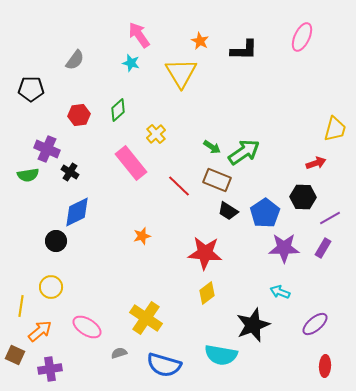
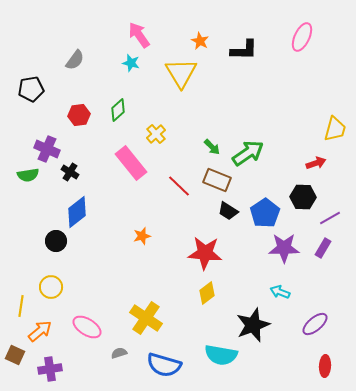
black pentagon at (31, 89): rotated 10 degrees counterclockwise
green arrow at (212, 147): rotated 12 degrees clockwise
green arrow at (244, 152): moved 4 px right, 1 px down
blue diamond at (77, 212): rotated 12 degrees counterclockwise
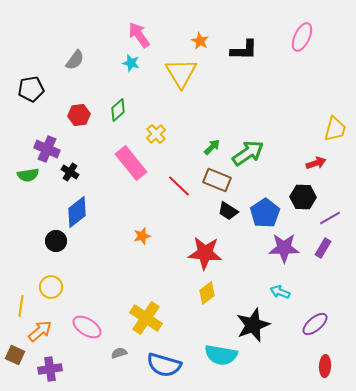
green arrow at (212, 147): rotated 90 degrees counterclockwise
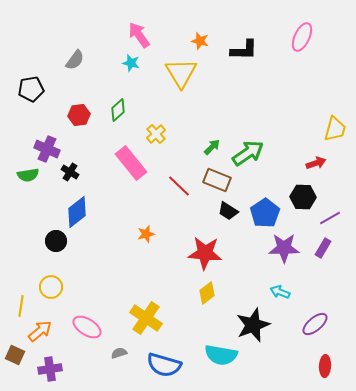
orange star at (200, 41): rotated 12 degrees counterclockwise
orange star at (142, 236): moved 4 px right, 2 px up
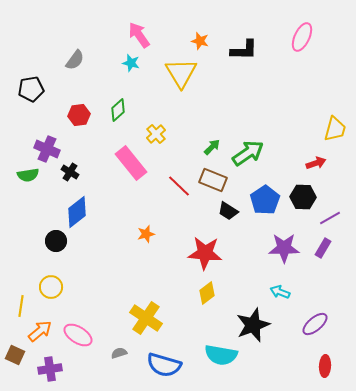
brown rectangle at (217, 180): moved 4 px left
blue pentagon at (265, 213): moved 13 px up
pink ellipse at (87, 327): moved 9 px left, 8 px down
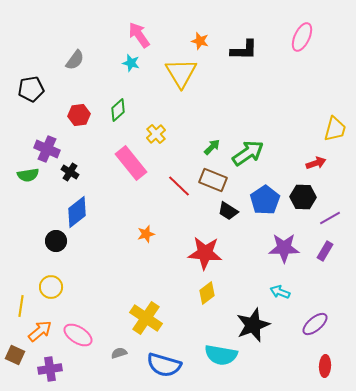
purple rectangle at (323, 248): moved 2 px right, 3 px down
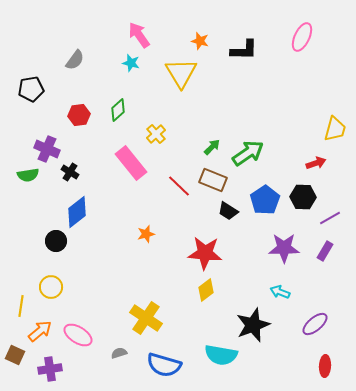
yellow diamond at (207, 293): moved 1 px left, 3 px up
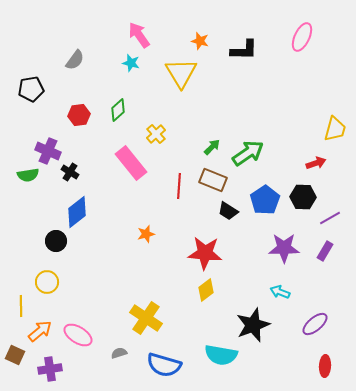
purple cross at (47, 149): moved 1 px right, 2 px down
red line at (179, 186): rotated 50 degrees clockwise
yellow circle at (51, 287): moved 4 px left, 5 px up
yellow line at (21, 306): rotated 10 degrees counterclockwise
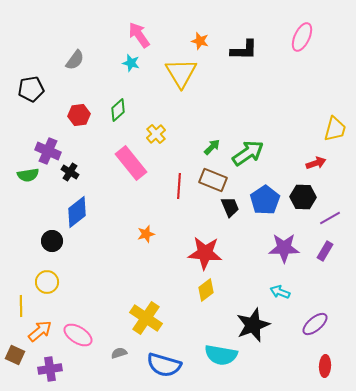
black trapezoid at (228, 211): moved 2 px right, 4 px up; rotated 145 degrees counterclockwise
black circle at (56, 241): moved 4 px left
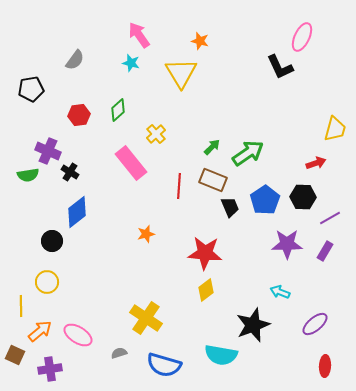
black L-shape at (244, 50): moved 36 px right, 17 px down; rotated 64 degrees clockwise
purple star at (284, 248): moved 3 px right, 4 px up
